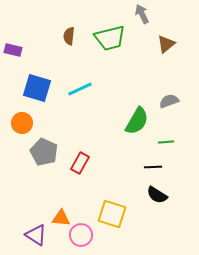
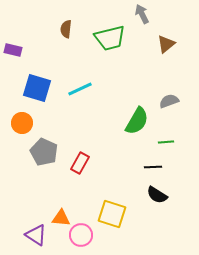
brown semicircle: moved 3 px left, 7 px up
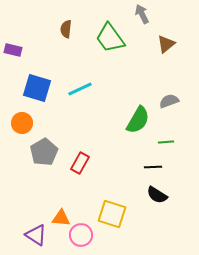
green trapezoid: rotated 68 degrees clockwise
green semicircle: moved 1 px right, 1 px up
gray pentagon: rotated 16 degrees clockwise
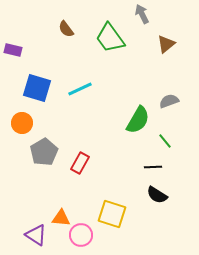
brown semicircle: rotated 42 degrees counterclockwise
green line: moved 1 px left, 1 px up; rotated 56 degrees clockwise
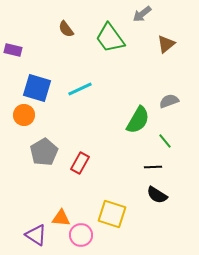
gray arrow: rotated 102 degrees counterclockwise
orange circle: moved 2 px right, 8 px up
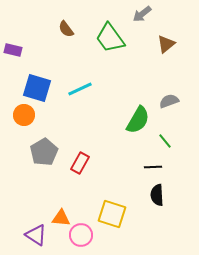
black semicircle: rotated 55 degrees clockwise
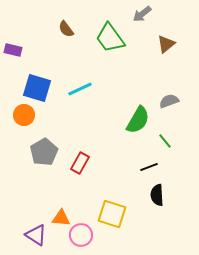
black line: moved 4 px left; rotated 18 degrees counterclockwise
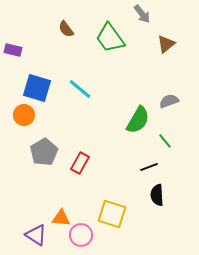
gray arrow: rotated 90 degrees counterclockwise
cyan line: rotated 65 degrees clockwise
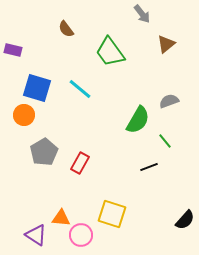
green trapezoid: moved 14 px down
black semicircle: moved 28 px right, 25 px down; rotated 135 degrees counterclockwise
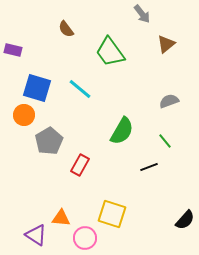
green semicircle: moved 16 px left, 11 px down
gray pentagon: moved 5 px right, 11 px up
red rectangle: moved 2 px down
pink circle: moved 4 px right, 3 px down
